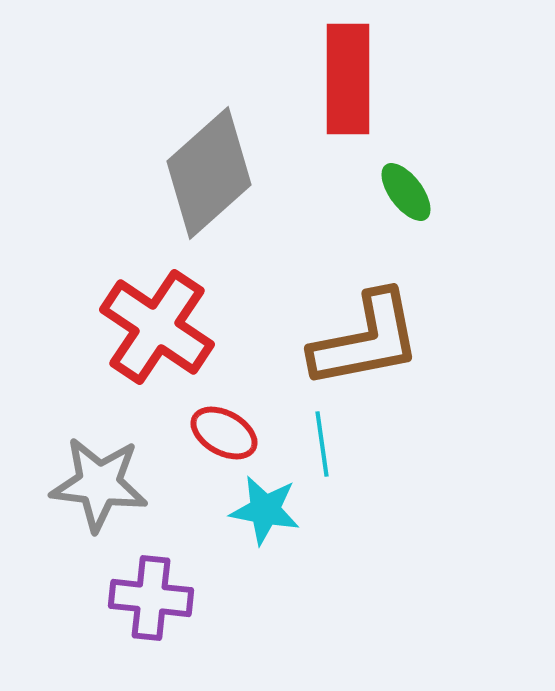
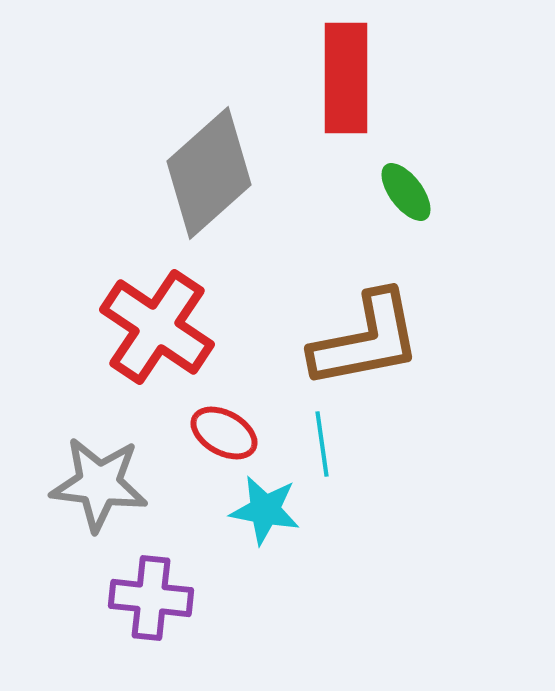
red rectangle: moved 2 px left, 1 px up
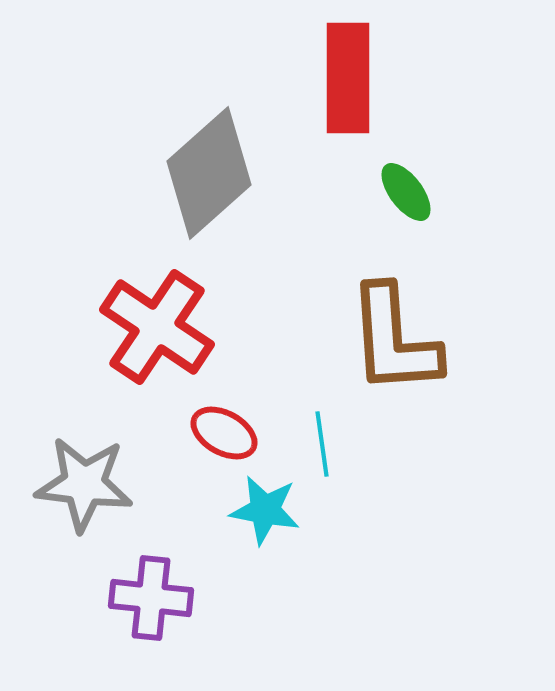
red rectangle: moved 2 px right
brown L-shape: moved 28 px right; rotated 97 degrees clockwise
gray star: moved 15 px left
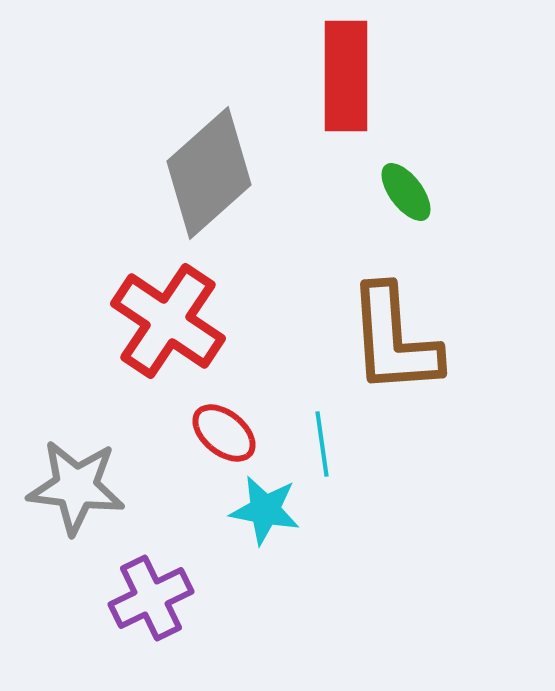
red rectangle: moved 2 px left, 2 px up
red cross: moved 11 px right, 6 px up
red ellipse: rotated 10 degrees clockwise
gray star: moved 8 px left, 3 px down
purple cross: rotated 32 degrees counterclockwise
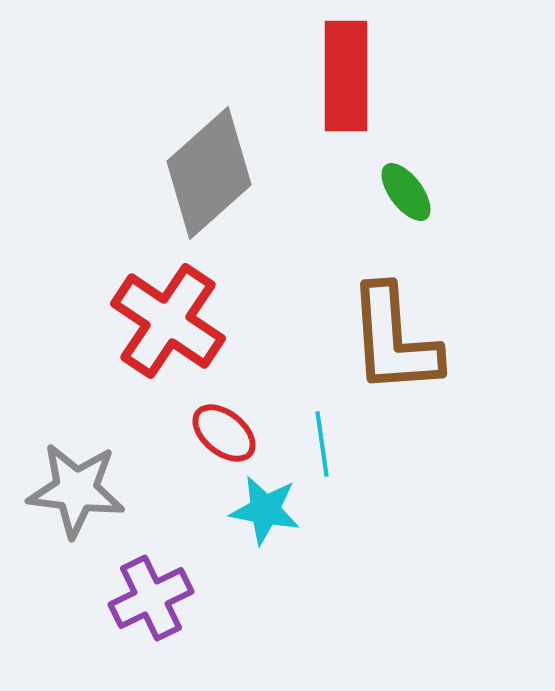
gray star: moved 3 px down
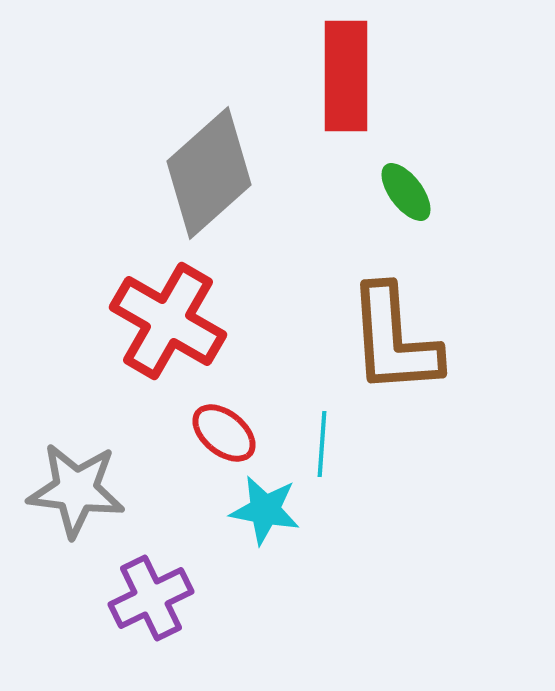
red cross: rotated 4 degrees counterclockwise
cyan line: rotated 12 degrees clockwise
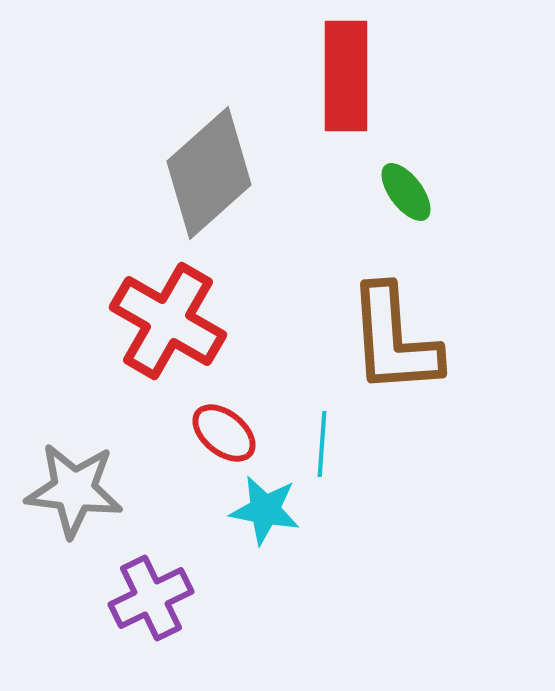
gray star: moved 2 px left
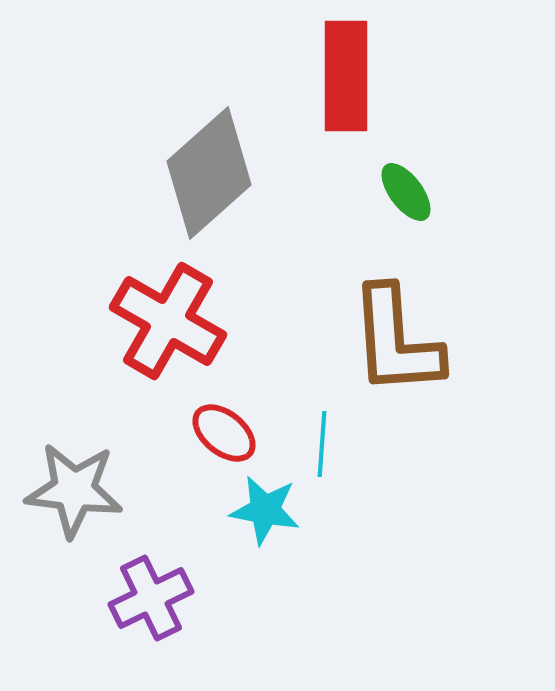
brown L-shape: moved 2 px right, 1 px down
